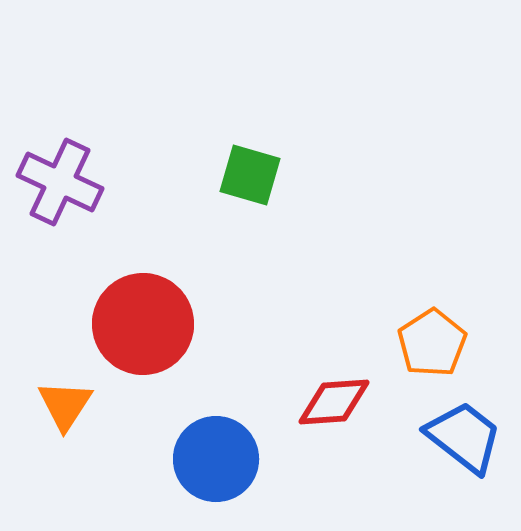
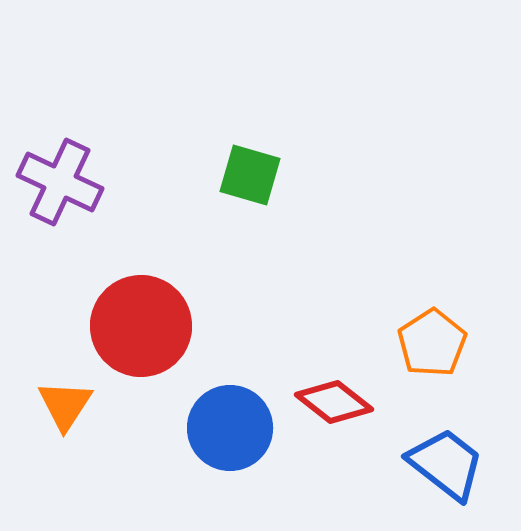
red circle: moved 2 px left, 2 px down
red diamond: rotated 42 degrees clockwise
blue trapezoid: moved 18 px left, 27 px down
blue circle: moved 14 px right, 31 px up
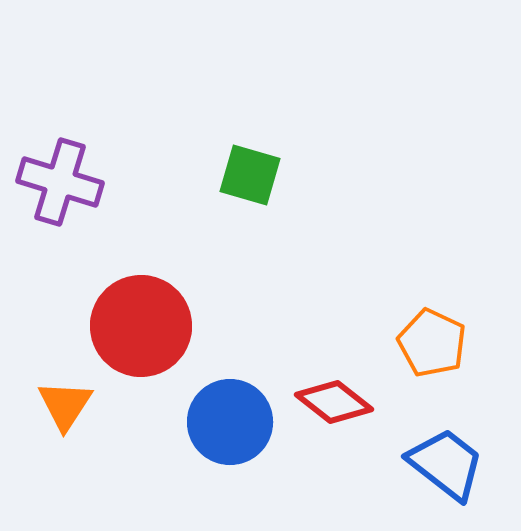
purple cross: rotated 8 degrees counterclockwise
orange pentagon: rotated 14 degrees counterclockwise
blue circle: moved 6 px up
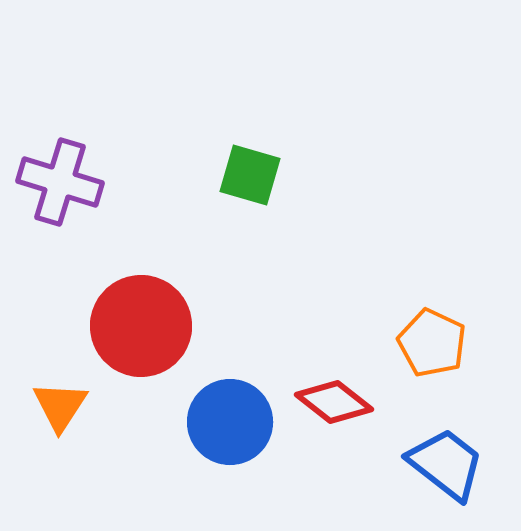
orange triangle: moved 5 px left, 1 px down
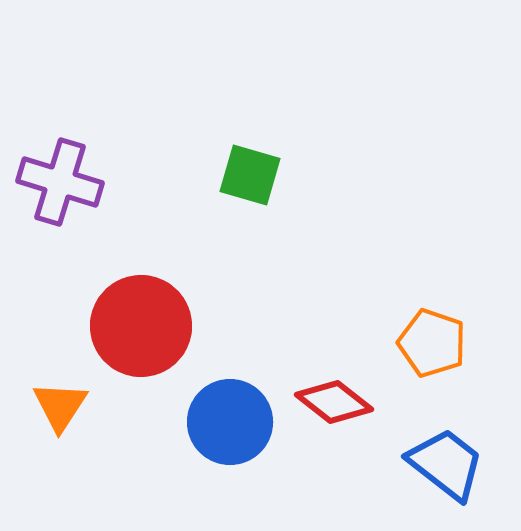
orange pentagon: rotated 6 degrees counterclockwise
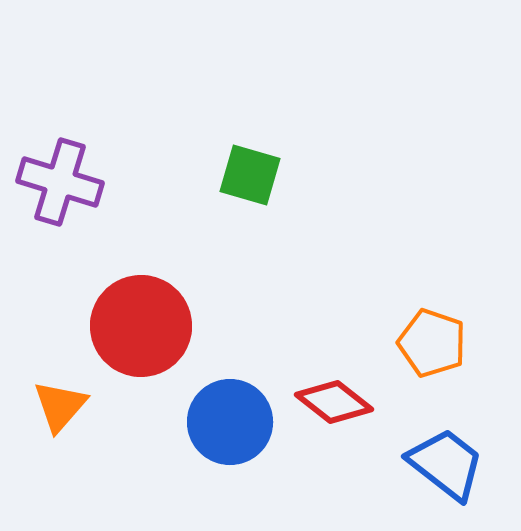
orange triangle: rotated 8 degrees clockwise
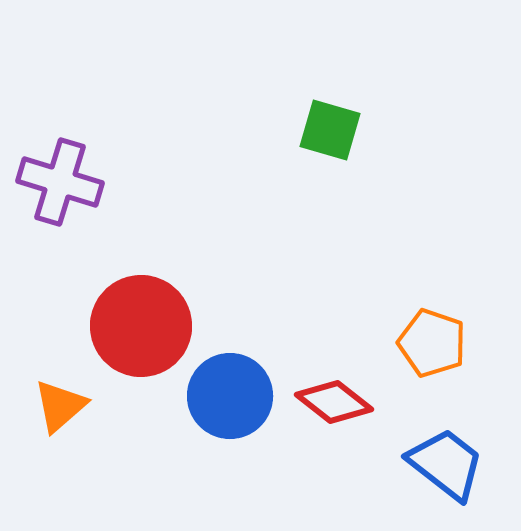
green square: moved 80 px right, 45 px up
orange triangle: rotated 8 degrees clockwise
blue circle: moved 26 px up
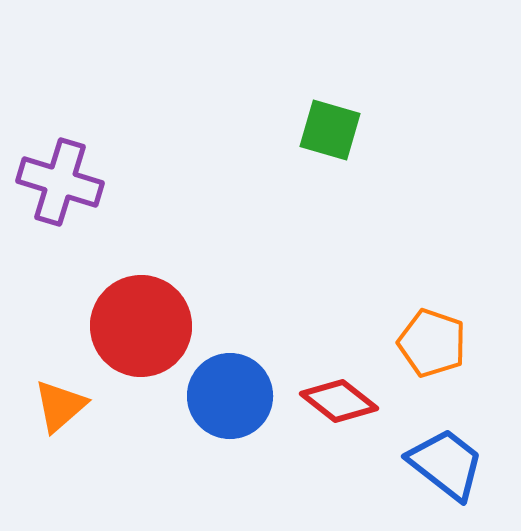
red diamond: moved 5 px right, 1 px up
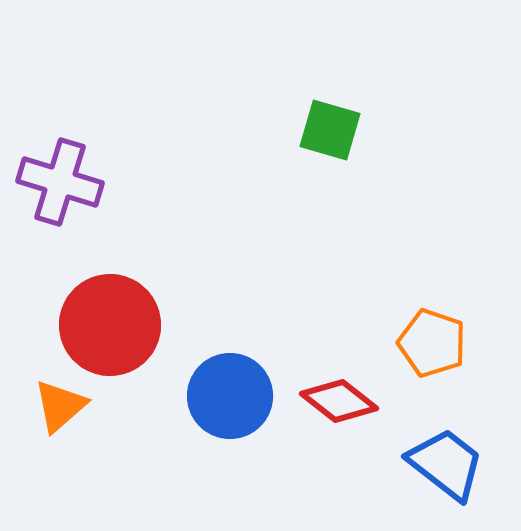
red circle: moved 31 px left, 1 px up
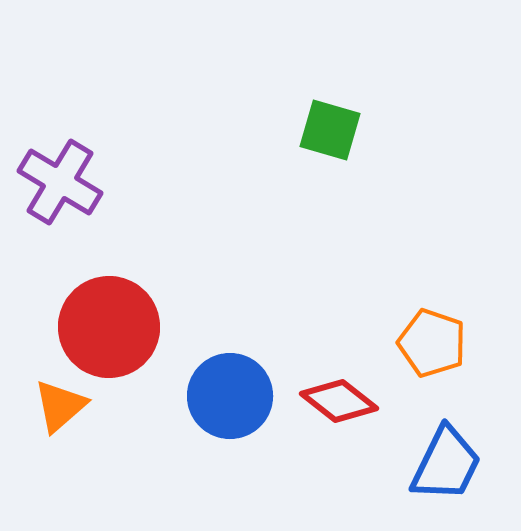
purple cross: rotated 14 degrees clockwise
red circle: moved 1 px left, 2 px down
blue trapezoid: rotated 78 degrees clockwise
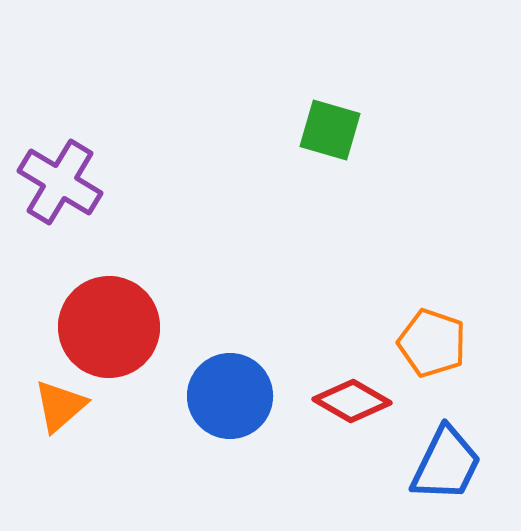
red diamond: moved 13 px right; rotated 8 degrees counterclockwise
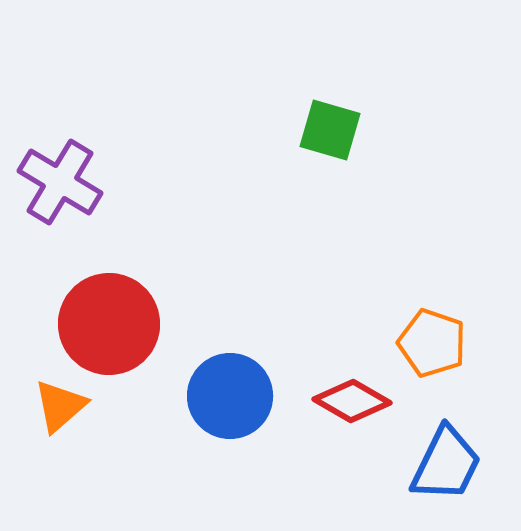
red circle: moved 3 px up
